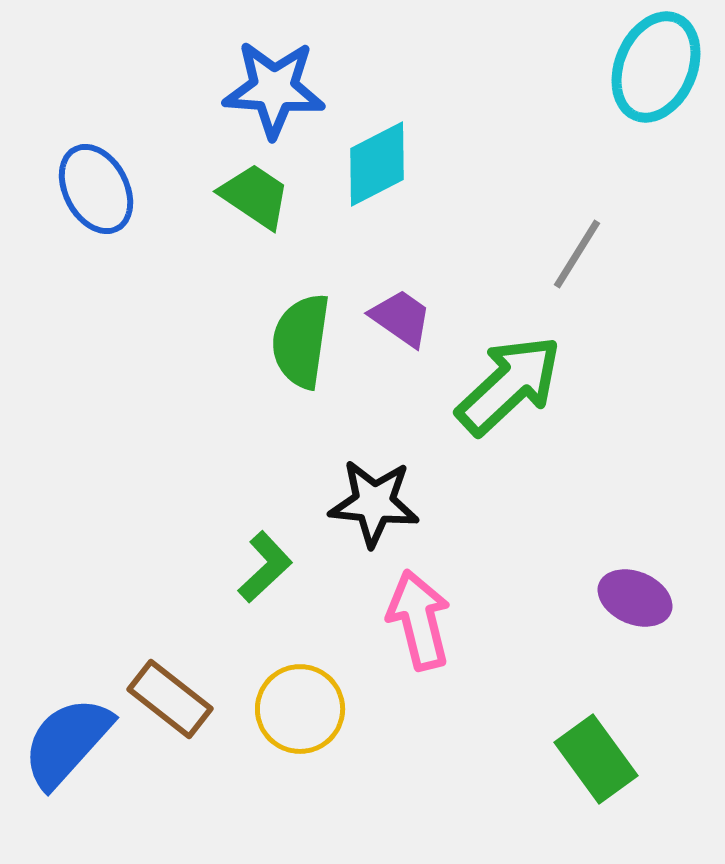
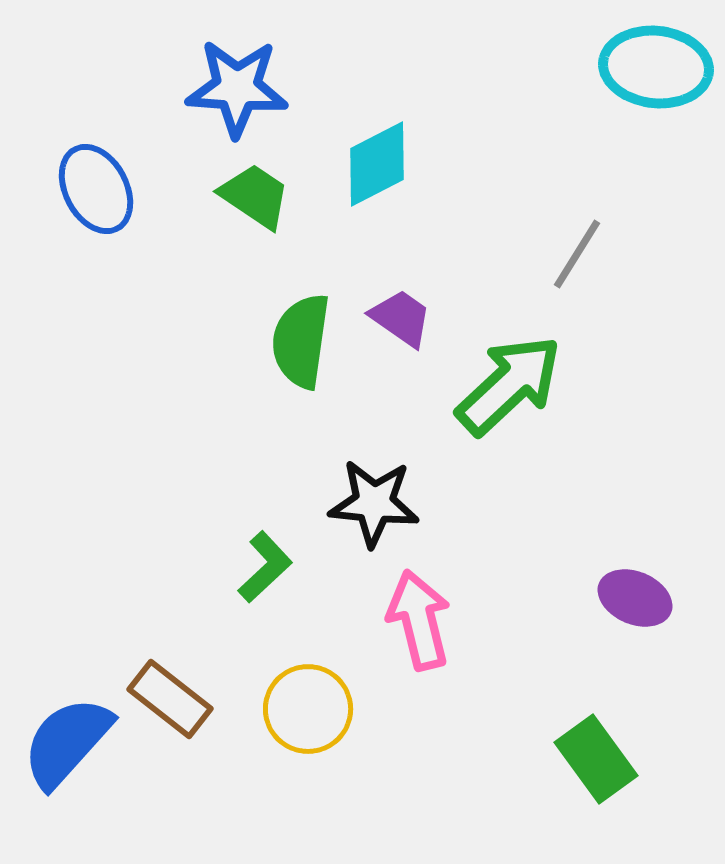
cyan ellipse: rotated 73 degrees clockwise
blue star: moved 37 px left, 1 px up
yellow circle: moved 8 px right
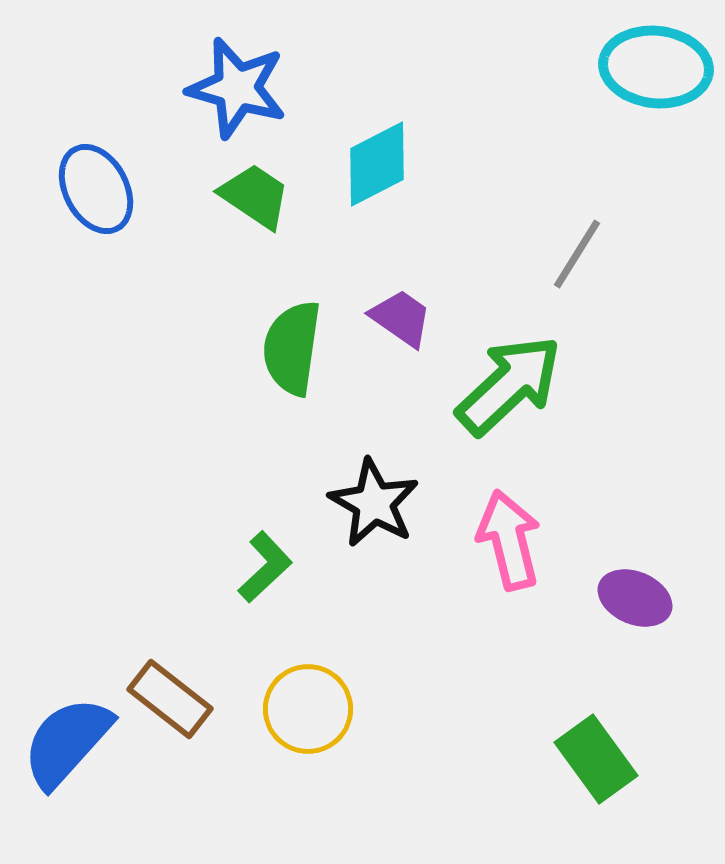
blue star: rotated 12 degrees clockwise
green semicircle: moved 9 px left, 7 px down
black star: rotated 24 degrees clockwise
pink arrow: moved 90 px right, 80 px up
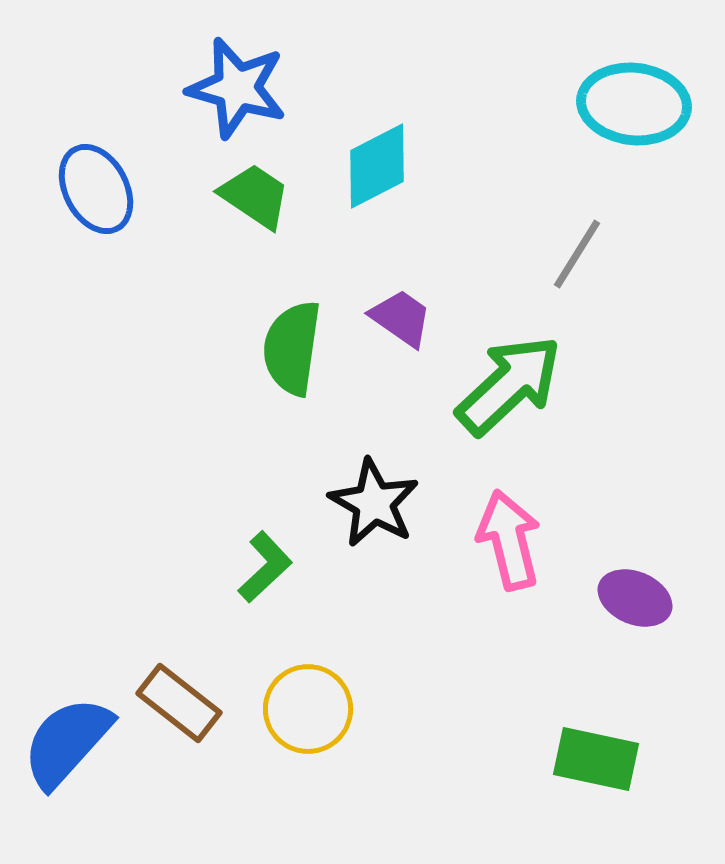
cyan ellipse: moved 22 px left, 37 px down
cyan diamond: moved 2 px down
brown rectangle: moved 9 px right, 4 px down
green rectangle: rotated 42 degrees counterclockwise
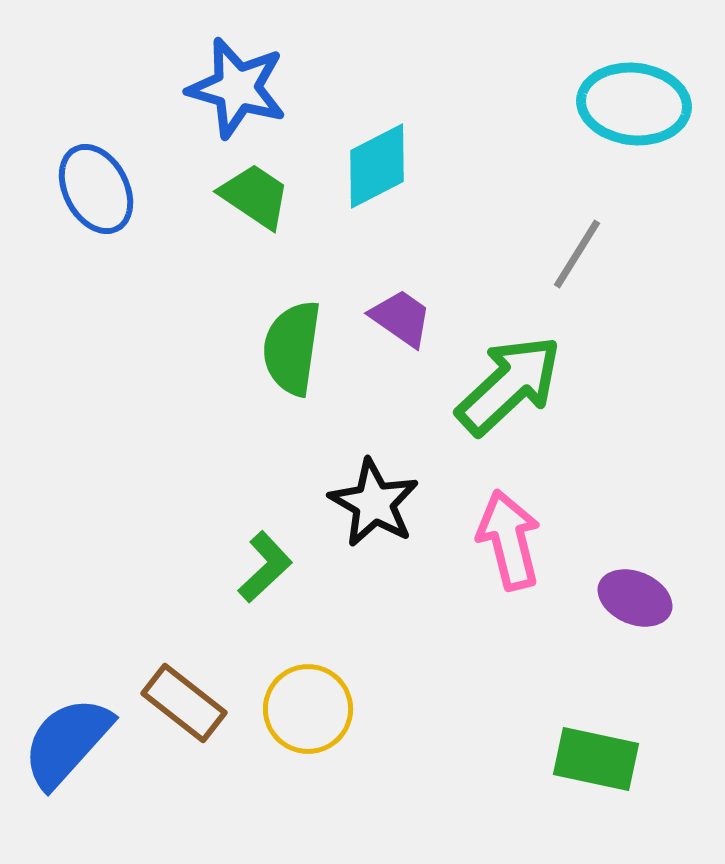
brown rectangle: moved 5 px right
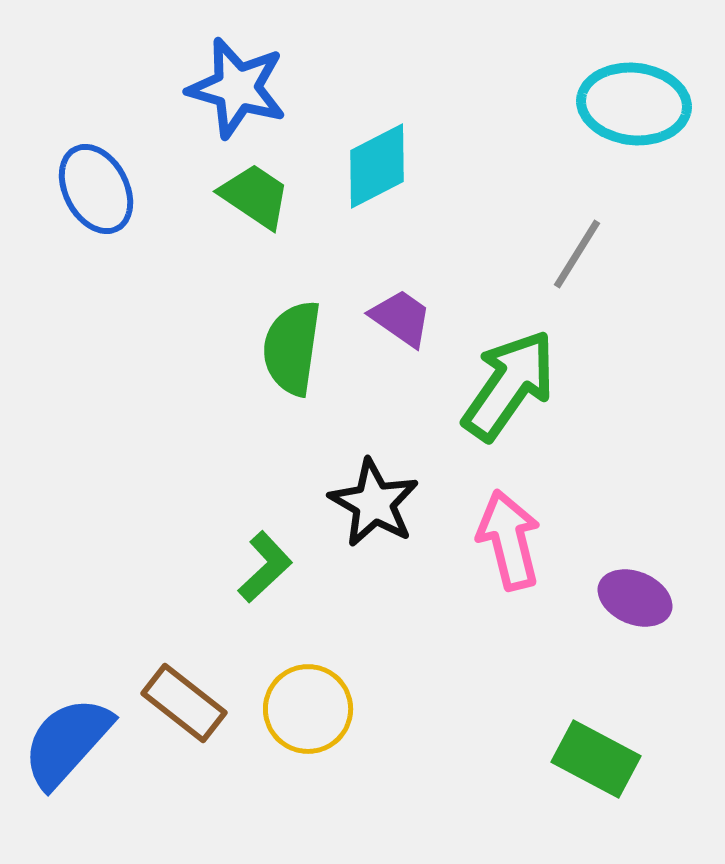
green arrow: rotated 12 degrees counterclockwise
green rectangle: rotated 16 degrees clockwise
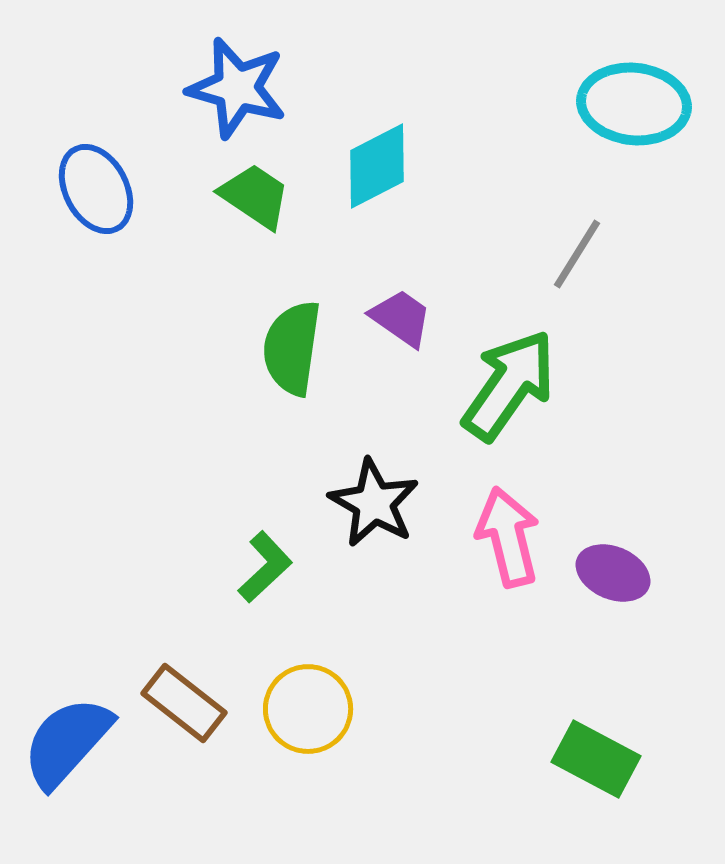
pink arrow: moved 1 px left, 3 px up
purple ellipse: moved 22 px left, 25 px up
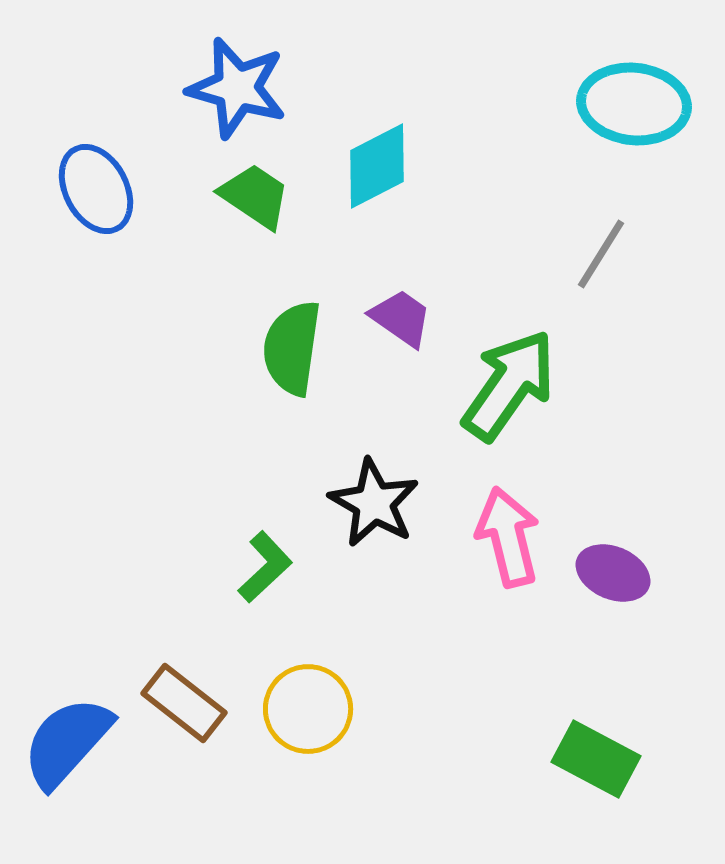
gray line: moved 24 px right
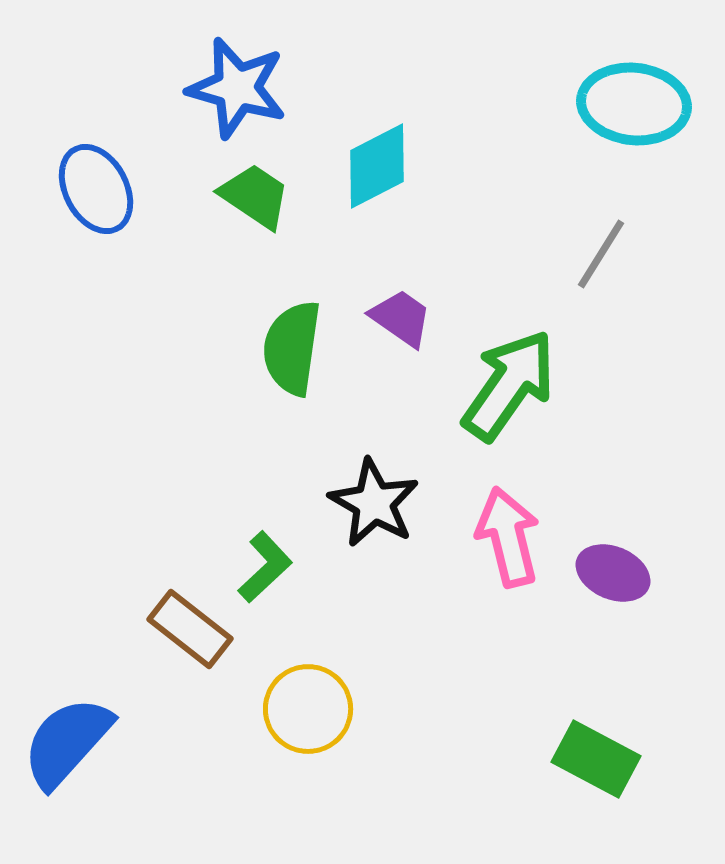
brown rectangle: moved 6 px right, 74 px up
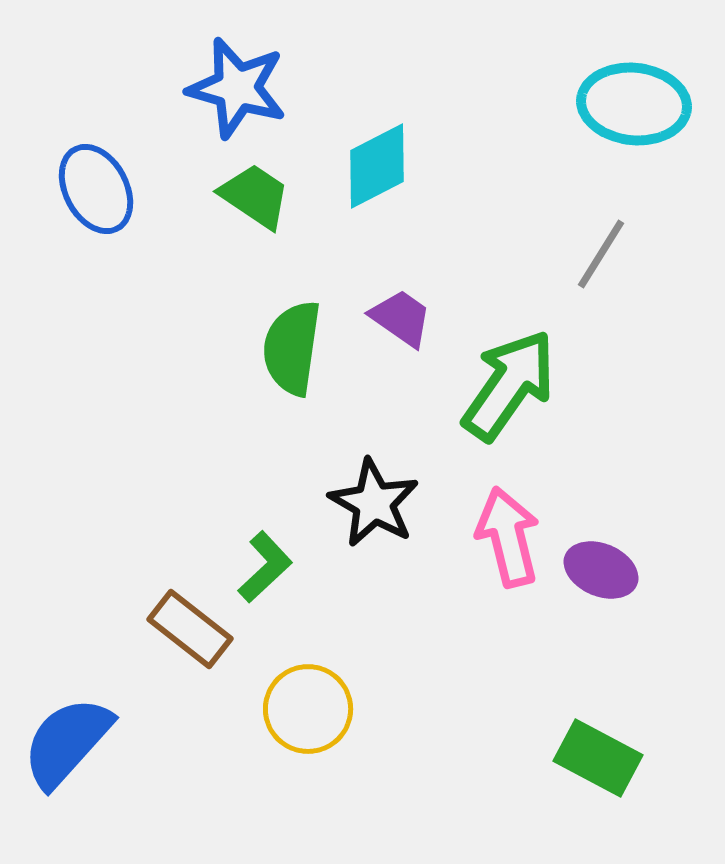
purple ellipse: moved 12 px left, 3 px up
green rectangle: moved 2 px right, 1 px up
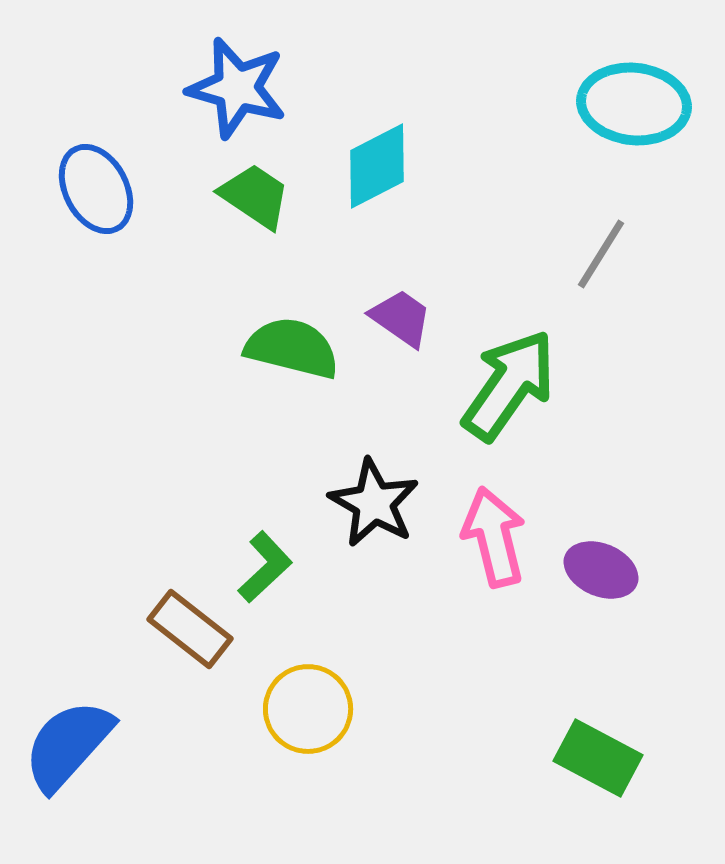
green semicircle: rotated 96 degrees clockwise
pink arrow: moved 14 px left
blue semicircle: moved 1 px right, 3 px down
